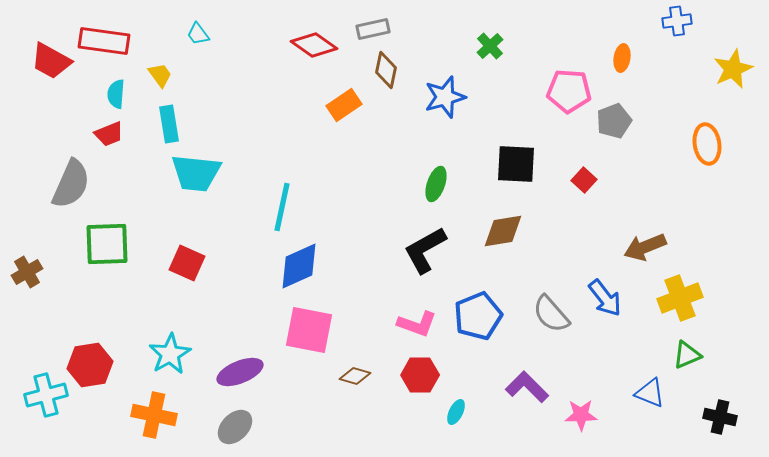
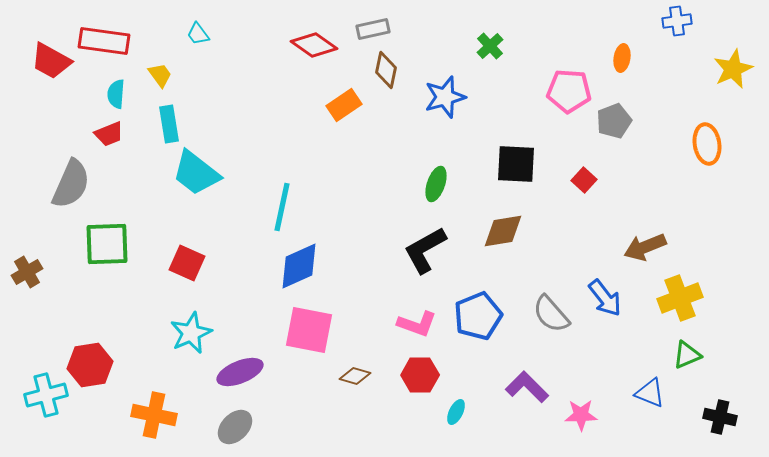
cyan trapezoid at (196, 173): rotated 32 degrees clockwise
cyan star at (170, 354): moved 21 px right, 21 px up; rotated 6 degrees clockwise
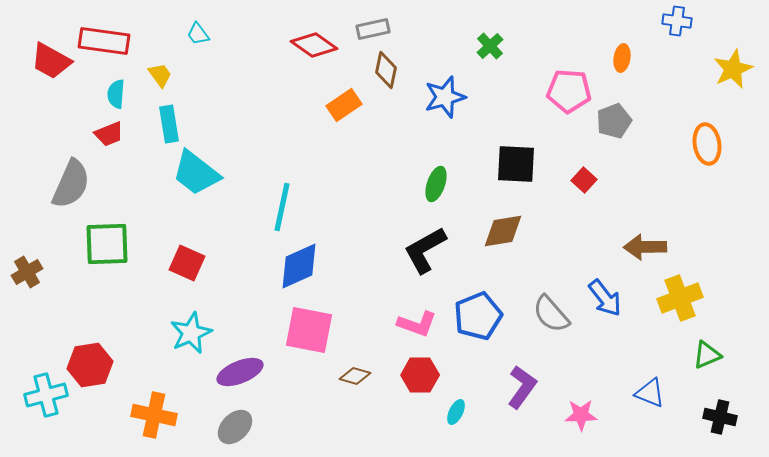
blue cross at (677, 21): rotated 16 degrees clockwise
brown arrow at (645, 247): rotated 21 degrees clockwise
green triangle at (687, 355): moved 20 px right
purple L-shape at (527, 387): moved 5 px left; rotated 81 degrees clockwise
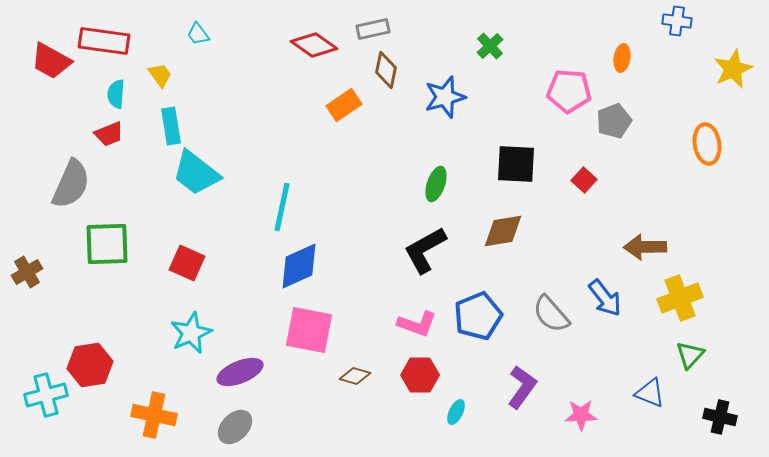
cyan rectangle at (169, 124): moved 2 px right, 2 px down
green triangle at (707, 355): moved 17 px left; rotated 24 degrees counterclockwise
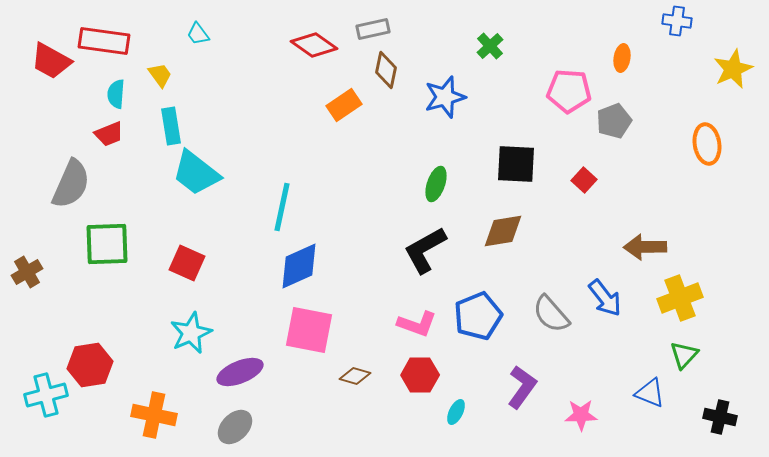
green triangle at (690, 355): moved 6 px left
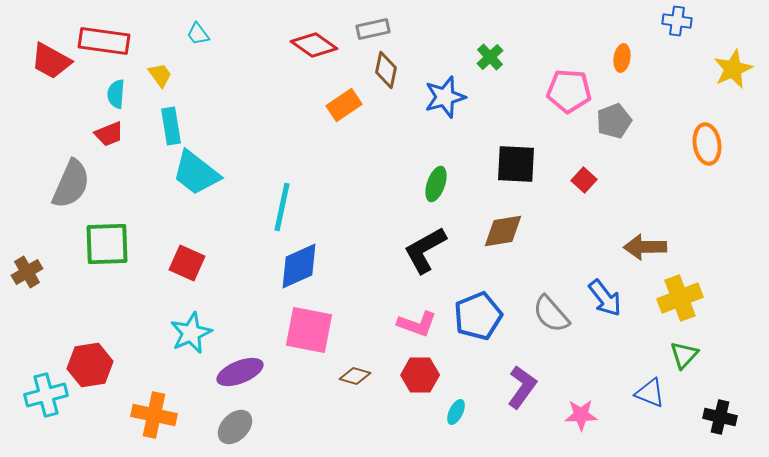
green cross at (490, 46): moved 11 px down
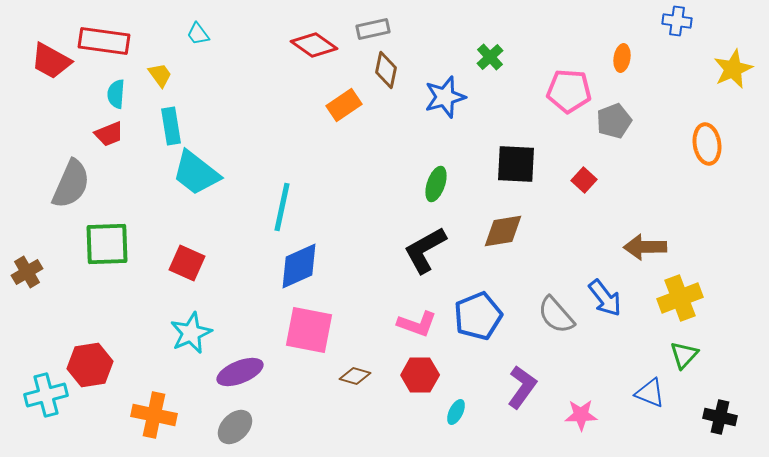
gray semicircle at (551, 314): moved 5 px right, 1 px down
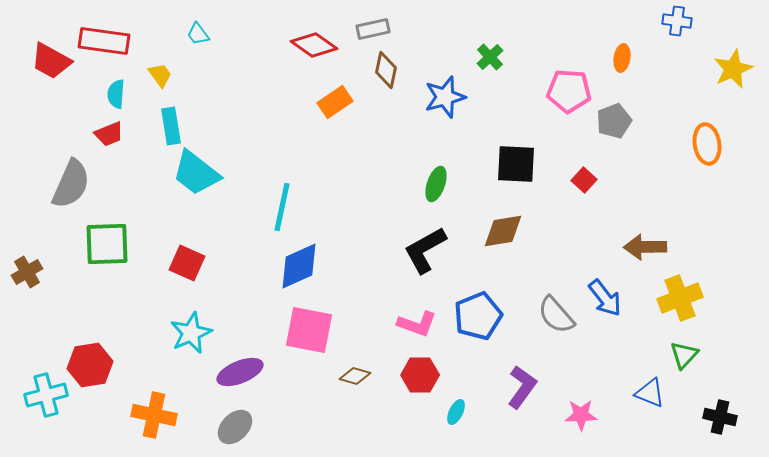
orange rectangle at (344, 105): moved 9 px left, 3 px up
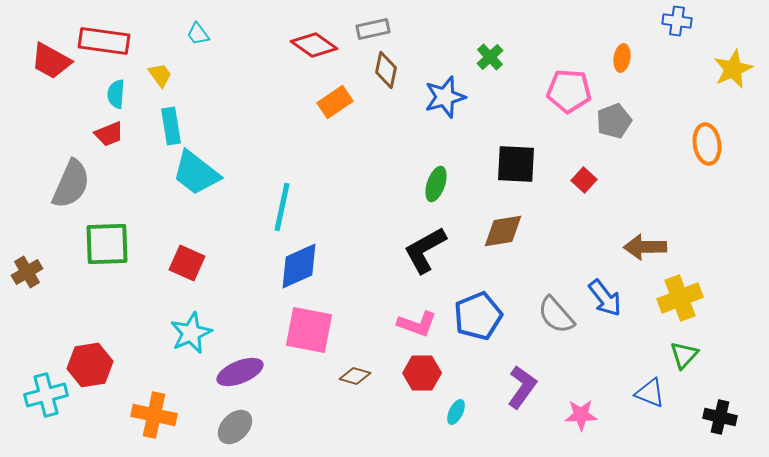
red hexagon at (420, 375): moved 2 px right, 2 px up
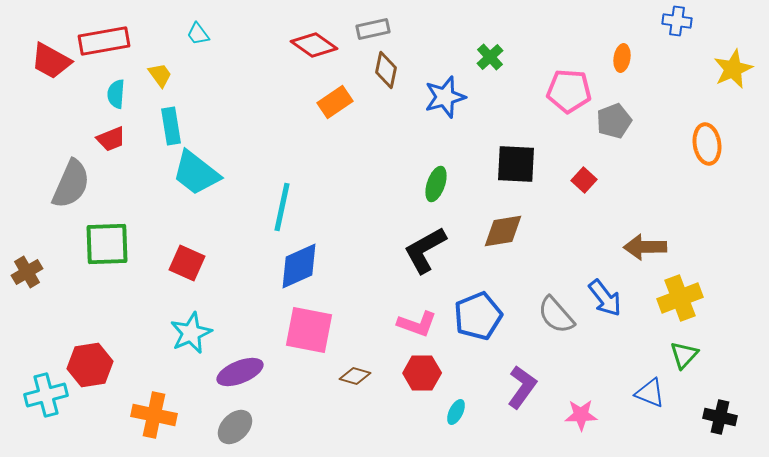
red rectangle at (104, 41): rotated 18 degrees counterclockwise
red trapezoid at (109, 134): moved 2 px right, 5 px down
